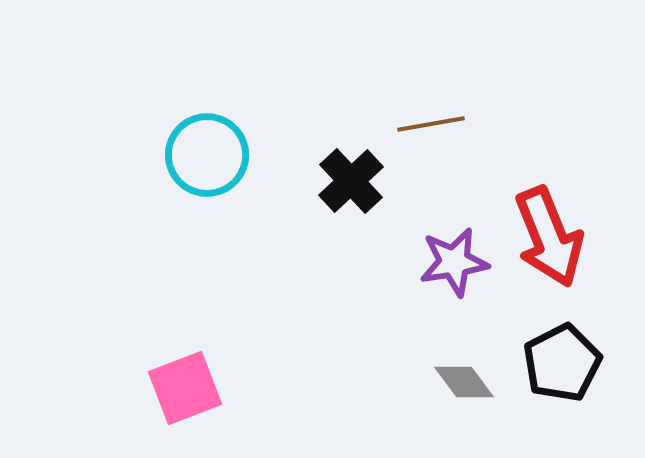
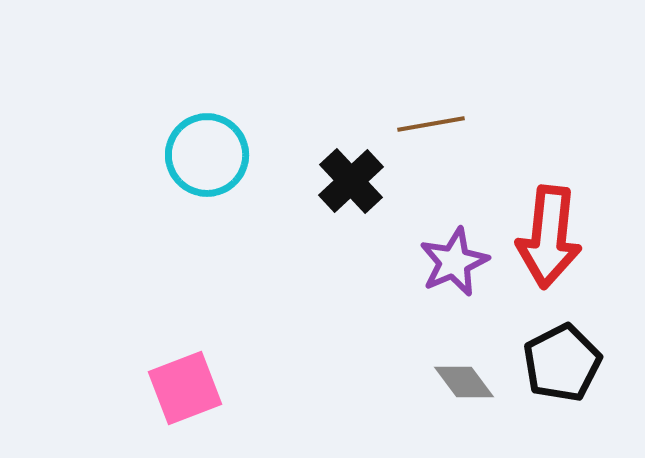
red arrow: rotated 28 degrees clockwise
purple star: rotated 14 degrees counterclockwise
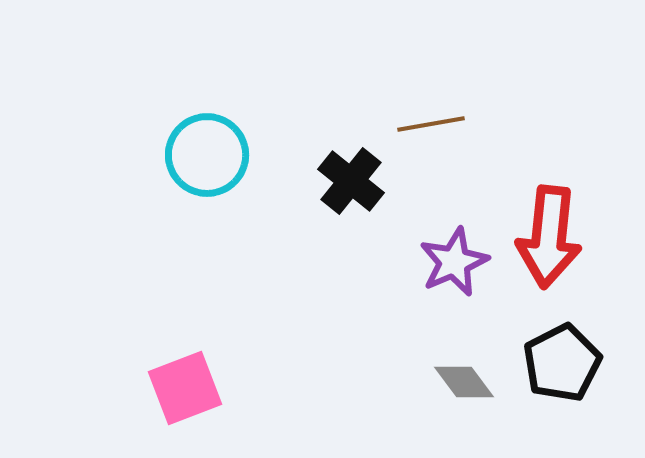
black cross: rotated 8 degrees counterclockwise
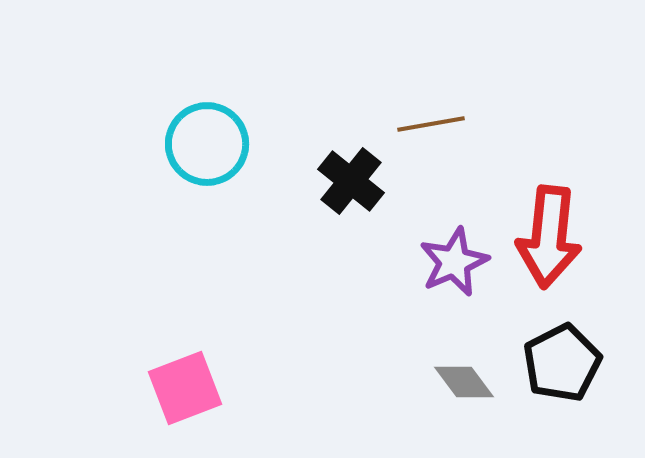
cyan circle: moved 11 px up
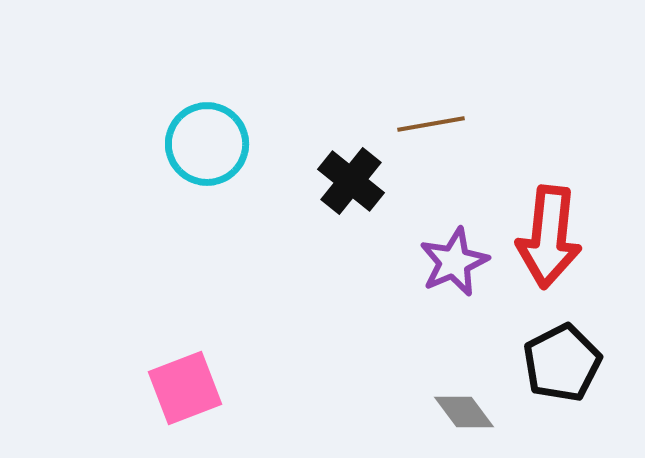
gray diamond: moved 30 px down
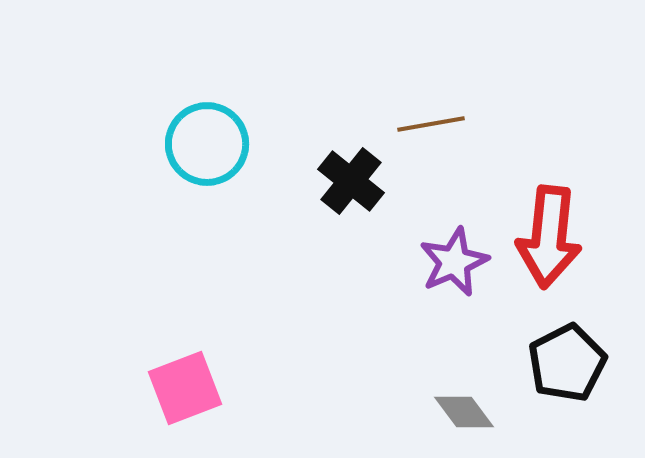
black pentagon: moved 5 px right
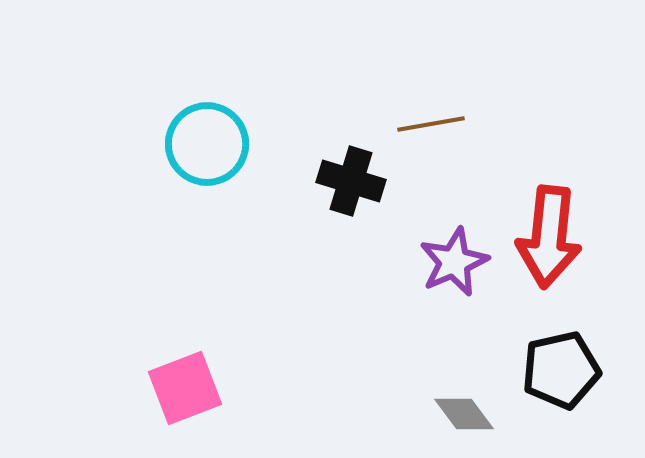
black cross: rotated 22 degrees counterclockwise
black pentagon: moved 6 px left, 7 px down; rotated 14 degrees clockwise
gray diamond: moved 2 px down
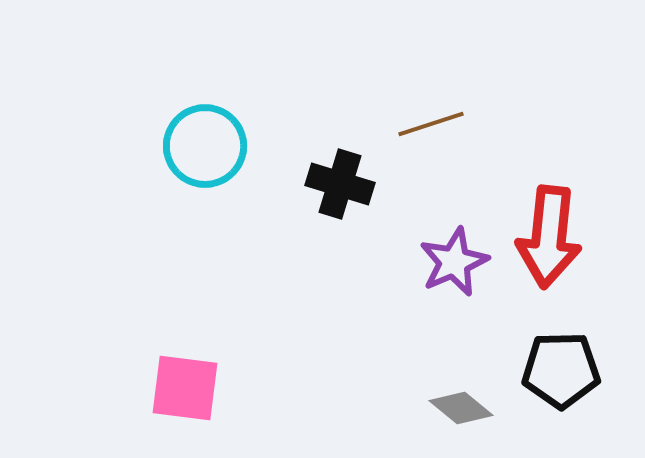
brown line: rotated 8 degrees counterclockwise
cyan circle: moved 2 px left, 2 px down
black cross: moved 11 px left, 3 px down
black pentagon: rotated 12 degrees clockwise
pink square: rotated 28 degrees clockwise
gray diamond: moved 3 px left, 6 px up; rotated 14 degrees counterclockwise
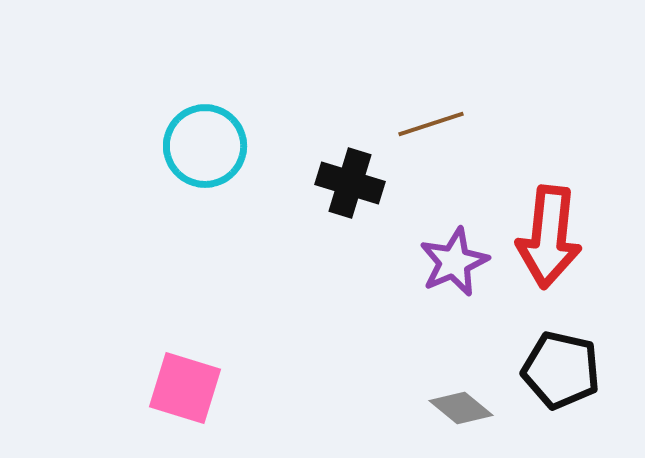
black cross: moved 10 px right, 1 px up
black pentagon: rotated 14 degrees clockwise
pink square: rotated 10 degrees clockwise
